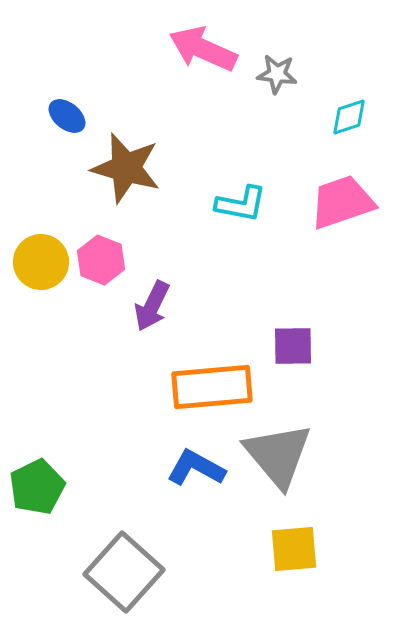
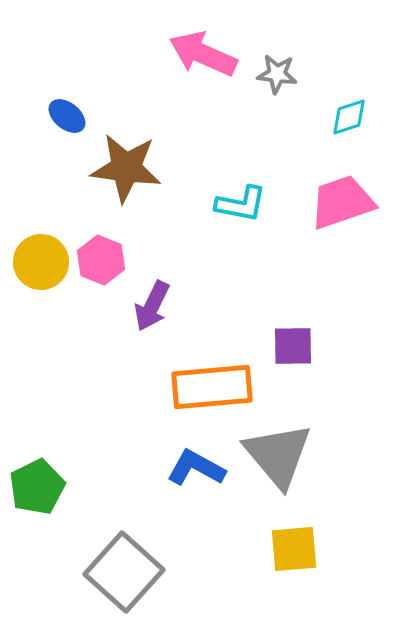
pink arrow: moved 5 px down
brown star: rotated 8 degrees counterclockwise
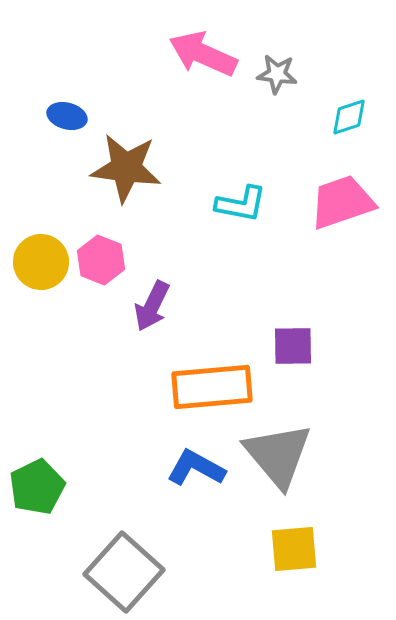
blue ellipse: rotated 24 degrees counterclockwise
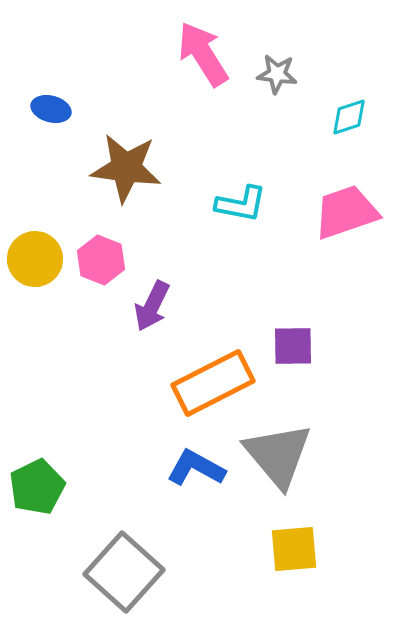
pink arrow: rotated 34 degrees clockwise
blue ellipse: moved 16 px left, 7 px up
pink trapezoid: moved 4 px right, 10 px down
yellow circle: moved 6 px left, 3 px up
orange rectangle: moved 1 px right, 4 px up; rotated 22 degrees counterclockwise
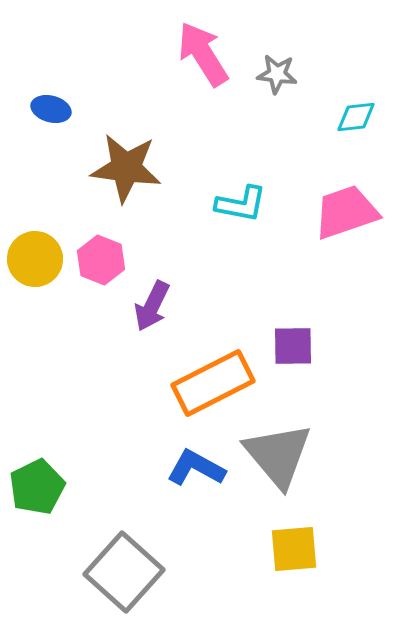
cyan diamond: moved 7 px right; rotated 12 degrees clockwise
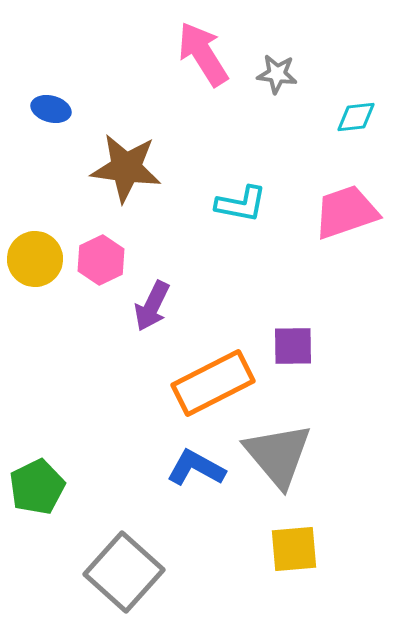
pink hexagon: rotated 12 degrees clockwise
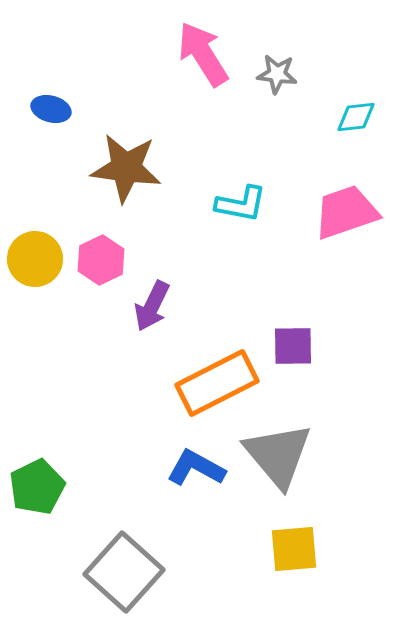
orange rectangle: moved 4 px right
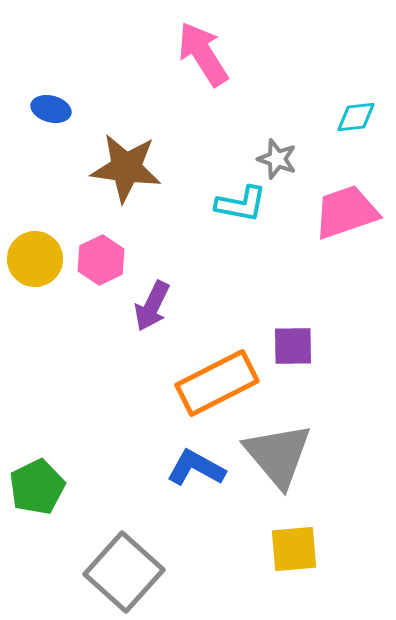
gray star: moved 85 px down; rotated 12 degrees clockwise
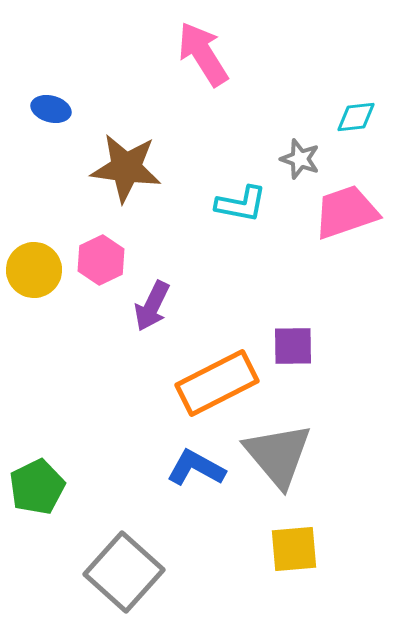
gray star: moved 23 px right
yellow circle: moved 1 px left, 11 px down
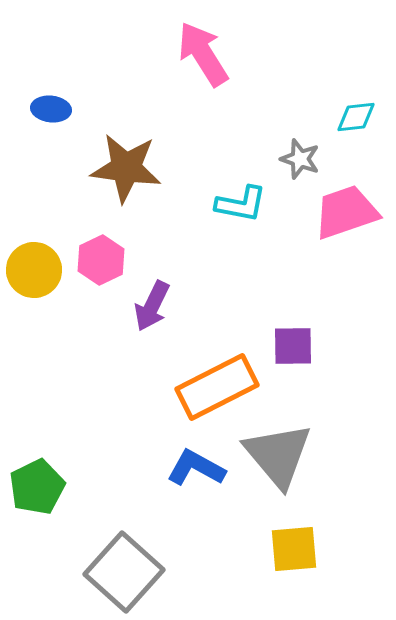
blue ellipse: rotated 9 degrees counterclockwise
orange rectangle: moved 4 px down
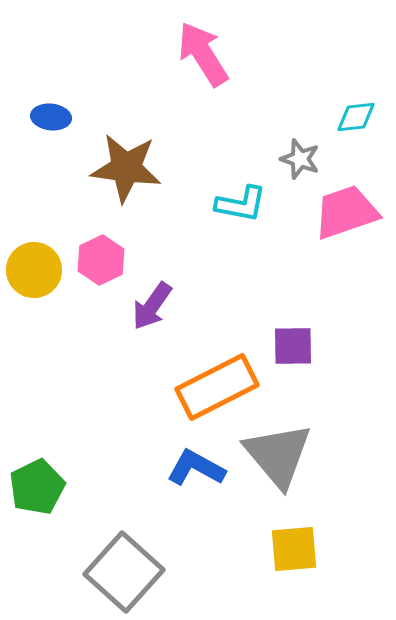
blue ellipse: moved 8 px down
purple arrow: rotated 9 degrees clockwise
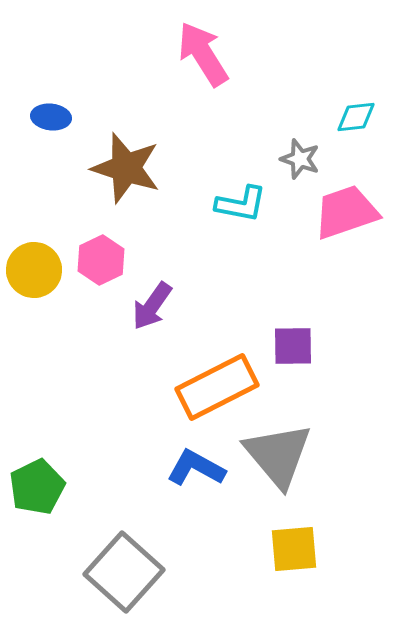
brown star: rotated 10 degrees clockwise
